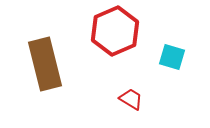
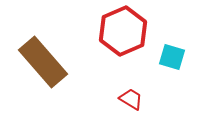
red hexagon: moved 8 px right
brown rectangle: moved 2 px left, 2 px up; rotated 27 degrees counterclockwise
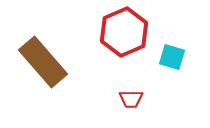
red hexagon: moved 1 px right, 1 px down
red trapezoid: rotated 150 degrees clockwise
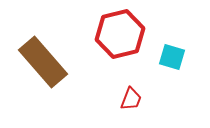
red hexagon: moved 4 px left, 2 px down; rotated 9 degrees clockwise
red trapezoid: rotated 70 degrees counterclockwise
